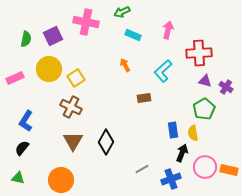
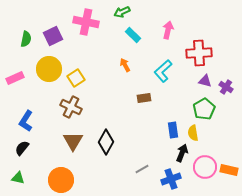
cyan rectangle: rotated 21 degrees clockwise
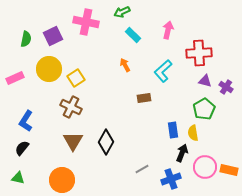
orange circle: moved 1 px right
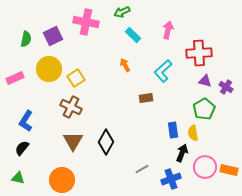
brown rectangle: moved 2 px right
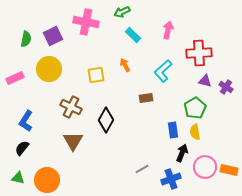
yellow square: moved 20 px right, 3 px up; rotated 24 degrees clockwise
green pentagon: moved 9 px left, 1 px up
yellow semicircle: moved 2 px right, 1 px up
black diamond: moved 22 px up
orange circle: moved 15 px left
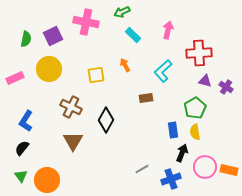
green triangle: moved 3 px right, 2 px up; rotated 40 degrees clockwise
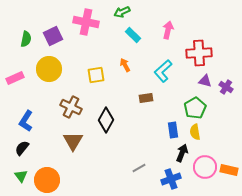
gray line: moved 3 px left, 1 px up
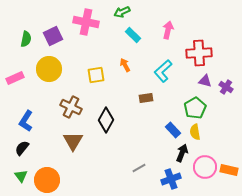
blue rectangle: rotated 35 degrees counterclockwise
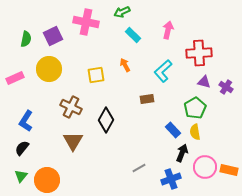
purple triangle: moved 1 px left, 1 px down
brown rectangle: moved 1 px right, 1 px down
green triangle: rotated 16 degrees clockwise
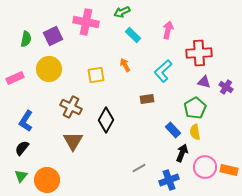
blue cross: moved 2 px left, 1 px down
